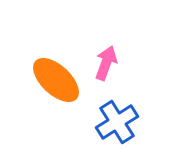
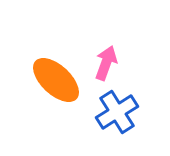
blue cross: moved 10 px up
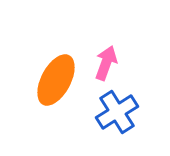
orange ellipse: rotated 75 degrees clockwise
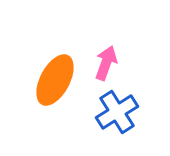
orange ellipse: moved 1 px left
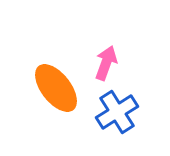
orange ellipse: moved 1 px right, 8 px down; rotated 66 degrees counterclockwise
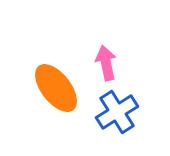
pink arrow: rotated 32 degrees counterclockwise
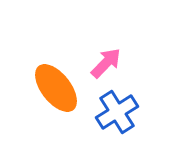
pink arrow: rotated 56 degrees clockwise
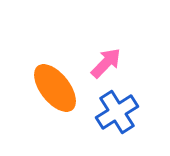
orange ellipse: moved 1 px left
